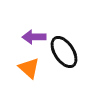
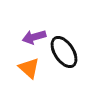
purple arrow: rotated 15 degrees counterclockwise
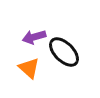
black ellipse: rotated 12 degrees counterclockwise
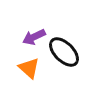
purple arrow: rotated 10 degrees counterclockwise
